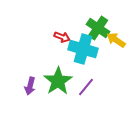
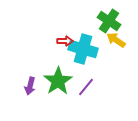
green cross: moved 11 px right, 7 px up
red arrow: moved 3 px right, 4 px down; rotated 21 degrees counterclockwise
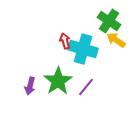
red arrow: rotated 105 degrees counterclockwise
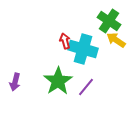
purple arrow: moved 15 px left, 4 px up
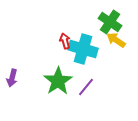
green cross: moved 1 px right, 1 px down
purple arrow: moved 3 px left, 4 px up
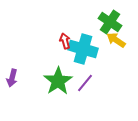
purple line: moved 1 px left, 4 px up
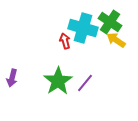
cyan cross: moved 21 px up
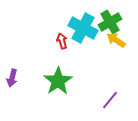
green cross: rotated 25 degrees clockwise
cyan cross: rotated 12 degrees clockwise
red arrow: moved 3 px left
purple line: moved 25 px right, 17 px down
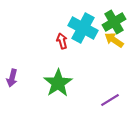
green cross: moved 4 px right
yellow arrow: moved 2 px left
green star: moved 2 px down
purple line: rotated 18 degrees clockwise
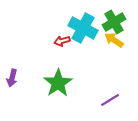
red arrow: rotated 91 degrees counterclockwise
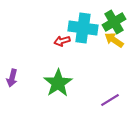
cyan cross: rotated 20 degrees counterclockwise
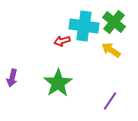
green cross: rotated 20 degrees counterclockwise
cyan cross: moved 1 px right, 2 px up
yellow arrow: moved 3 px left, 10 px down
purple line: moved 1 px down; rotated 24 degrees counterclockwise
